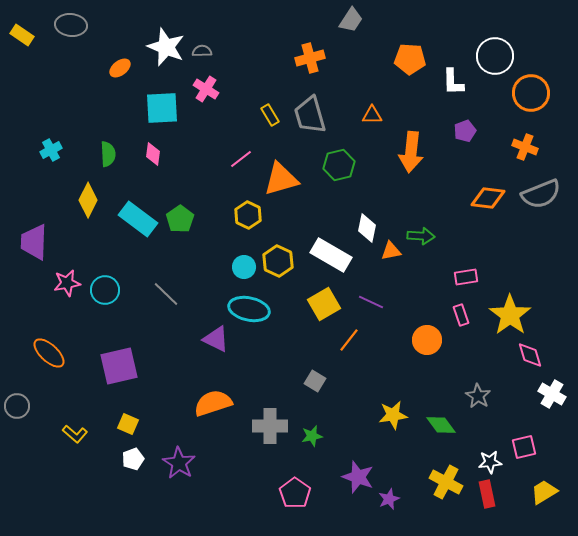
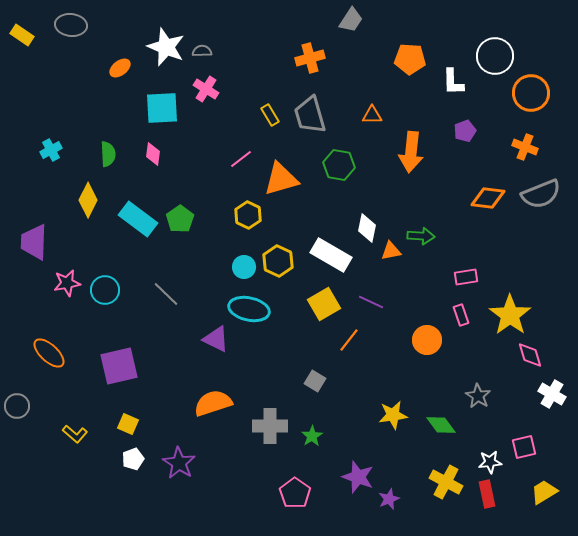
green hexagon at (339, 165): rotated 24 degrees clockwise
green star at (312, 436): rotated 20 degrees counterclockwise
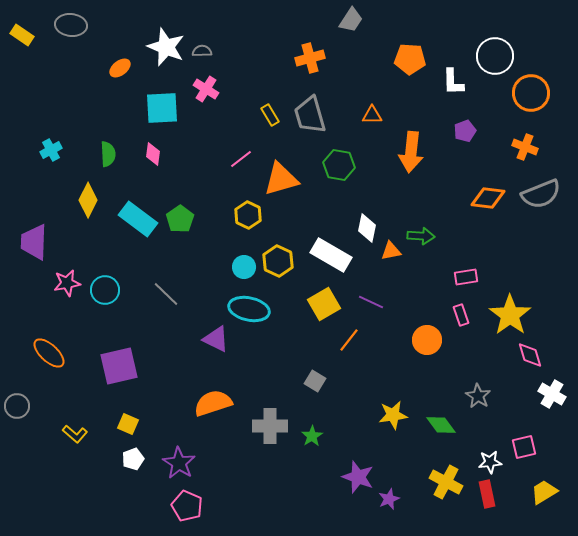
pink pentagon at (295, 493): moved 108 px left, 13 px down; rotated 12 degrees counterclockwise
